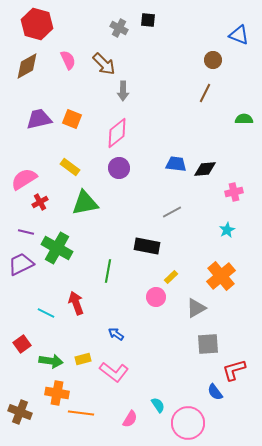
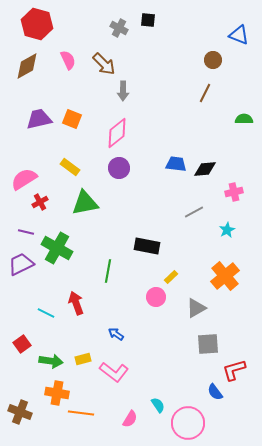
gray line at (172, 212): moved 22 px right
orange cross at (221, 276): moved 4 px right
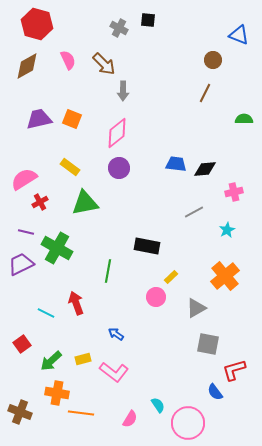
gray square at (208, 344): rotated 15 degrees clockwise
green arrow at (51, 361): rotated 130 degrees clockwise
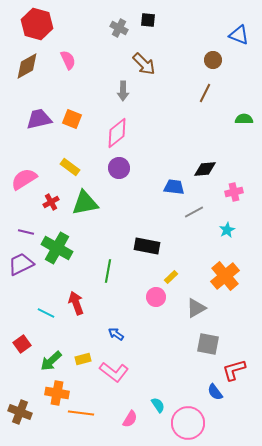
brown arrow at (104, 64): moved 40 px right
blue trapezoid at (176, 164): moved 2 px left, 23 px down
red cross at (40, 202): moved 11 px right
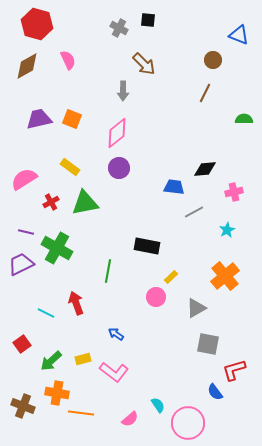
brown cross at (20, 412): moved 3 px right, 6 px up
pink semicircle at (130, 419): rotated 18 degrees clockwise
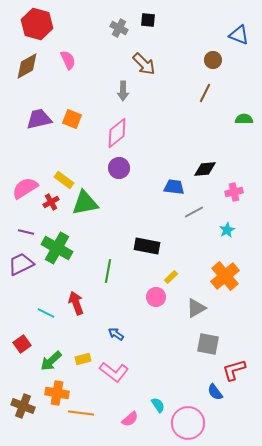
yellow rectangle at (70, 167): moved 6 px left, 13 px down
pink semicircle at (24, 179): moved 1 px right, 9 px down
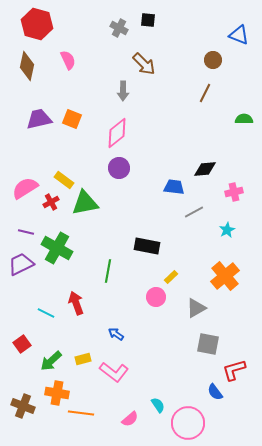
brown diamond at (27, 66): rotated 48 degrees counterclockwise
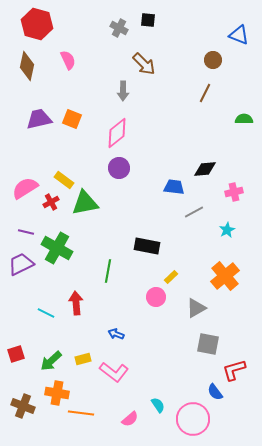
red arrow at (76, 303): rotated 15 degrees clockwise
blue arrow at (116, 334): rotated 14 degrees counterclockwise
red square at (22, 344): moved 6 px left, 10 px down; rotated 18 degrees clockwise
pink circle at (188, 423): moved 5 px right, 4 px up
